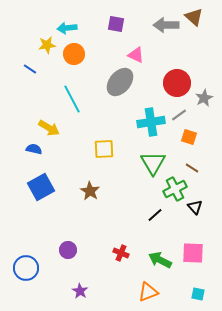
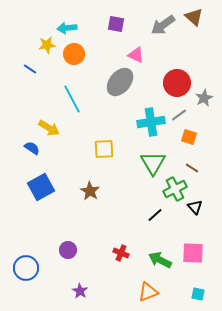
gray arrow: moved 3 px left; rotated 35 degrees counterclockwise
blue semicircle: moved 2 px left, 1 px up; rotated 21 degrees clockwise
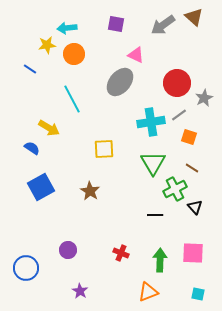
black line: rotated 42 degrees clockwise
green arrow: rotated 65 degrees clockwise
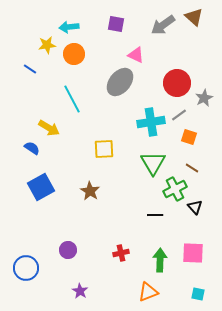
cyan arrow: moved 2 px right, 1 px up
red cross: rotated 35 degrees counterclockwise
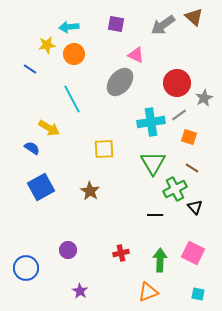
pink square: rotated 25 degrees clockwise
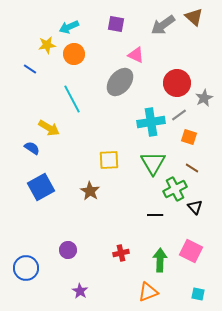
cyan arrow: rotated 18 degrees counterclockwise
yellow square: moved 5 px right, 11 px down
pink square: moved 2 px left, 2 px up
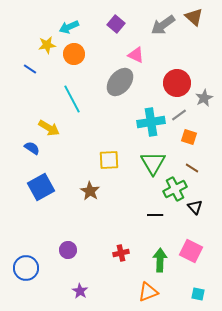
purple square: rotated 30 degrees clockwise
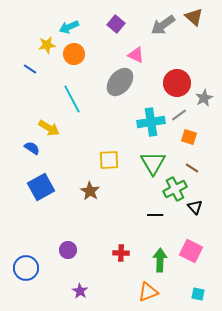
red cross: rotated 14 degrees clockwise
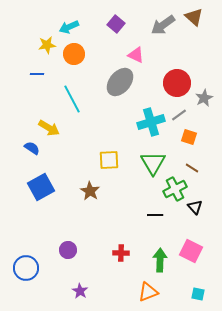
blue line: moved 7 px right, 5 px down; rotated 32 degrees counterclockwise
cyan cross: rotated 8 degrees counterclockwise
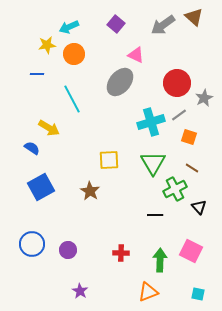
black triangle: moved 4 px right
blue circle: moved 6 px right, 24 px up
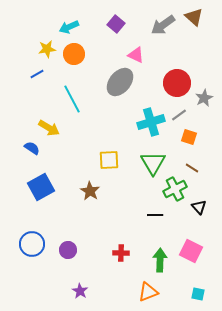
yellow star: moved 4 px down
blue line: rotated 32 degrees counterclockwise
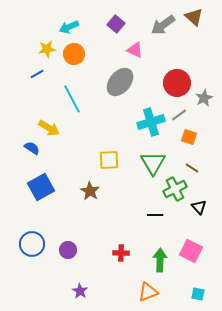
pink triangle: moved 1 px left, 5 px up
